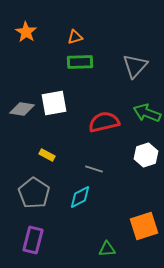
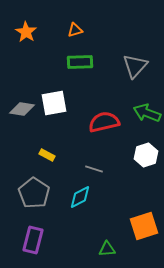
orange triangle: moved 7 px up
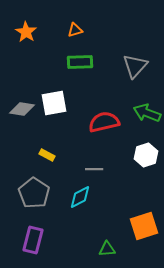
gray line: rotated 18 degrees counterclockwise
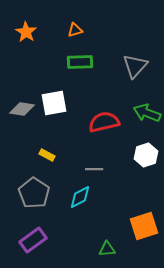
purple rectangle: rotated 40 degrees clockwise
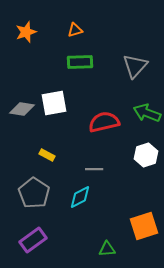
orange star: rotated 20 degrees clockwise
